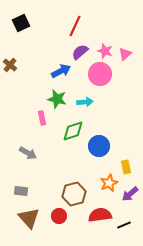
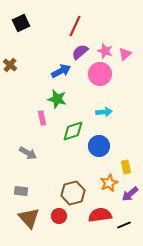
cyan arrow: moved 19 px right, 10 px down
brown hexagon: moved 1 px left, 1 px up
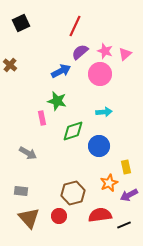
green star: moved 2 px down
purple arrow: moved 1 px left, 1 px down; rotated 12 degrees clockwise
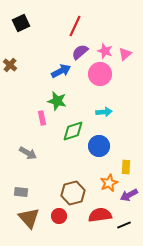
yellow rectangle: rotated 16 degrees clockwise
gray rectangle: moved 1 px down
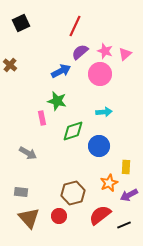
red semicircle: rotated 30 degrees counterclockwise
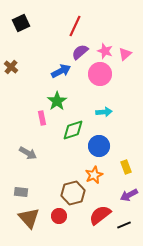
brown cross: moved 1 px right, 2 px down
green star: rotated 24 degrees clockwise
green diamond: moved 1 px up
yellow rectangle: rotated 24 degrees counterclockwise
orange star: moved 15 px left, 8 px up
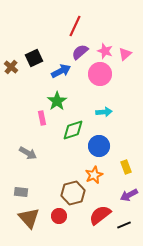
black square: moved 13 px right, 35 px down
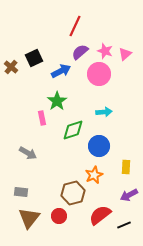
pink circle: moved 1 px left
yellow rectangle: rotated 24 degrees clockwise
brown triangle: rotated 20 degrees clockwise
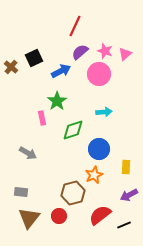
blue circle: moved 3 px down
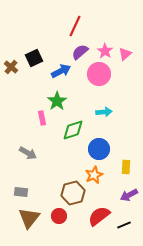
pink star: rotated 14 degrees clockwise
red semicircle: moved 1 px left, 1 px down
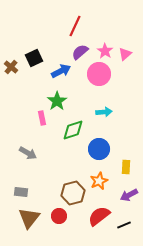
orange star: moved 5 px right, 6 px down
